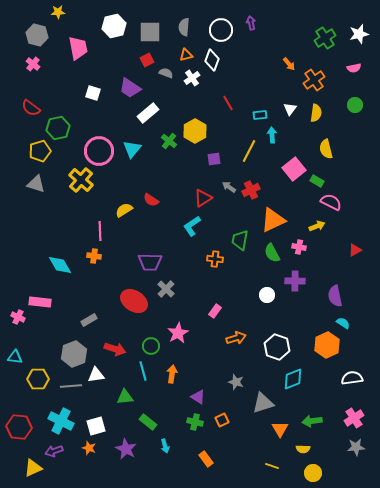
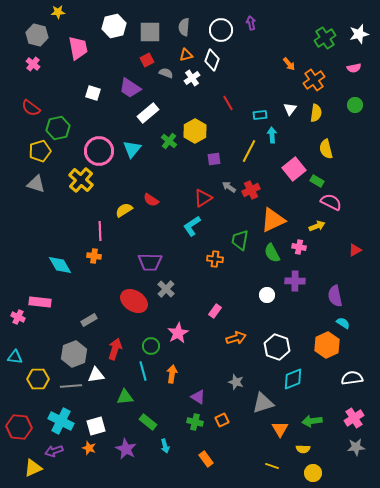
red arrow at (115, 349): rotated 90 degrees counterclockwise
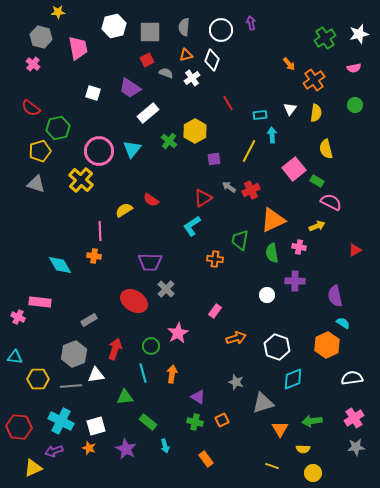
gray hexagon at (37, 35): moved 4 px right, 2 px down
green semicircle at (272, 253): rotated 18 degrees clockwise
cyan line at (143, 371): moved 2 px down
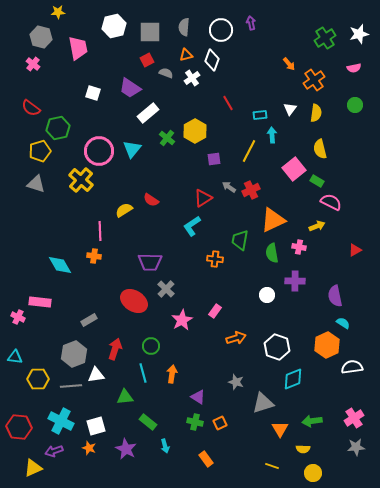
green cross at (169, 141): moved 2 px left, 3 px up
yellow semicircle at (326, 149): moved 6 px left
pink star at (178, 333): moved 4 px right, 13 px up
white semicircle at (352, 378): moved 11 px up
orange square at (222, 420): moved 2 px left, 3 px down
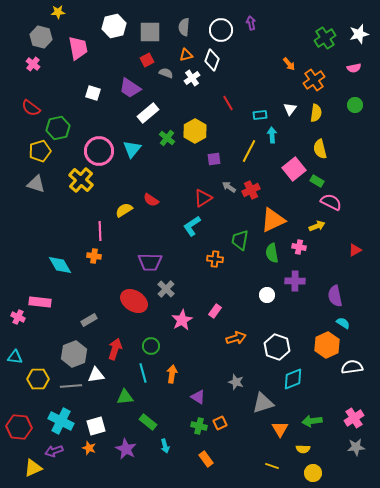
green cross at (195, 422): moved 4 px right, 4 px down
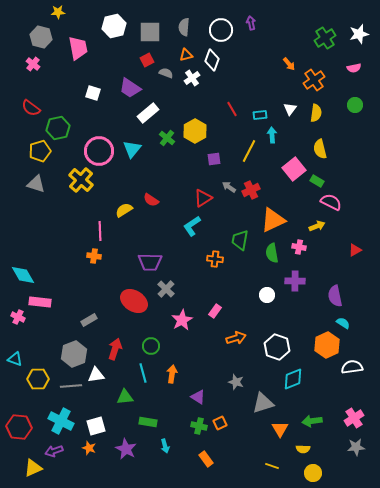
red line at (228, 103): moved 4 px right, 6 px down
cyan diamond at (60, 265): moved 37 px left, 10 px down
cyan triangle at (15, 357): moved 2 px down; rotated 14 degrees clockwise
green rectangle at (148, 422): rotated 30 degrees counterclockwise
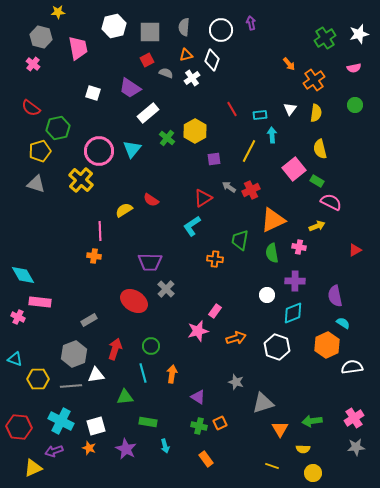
pink star at (182, 320): moved 16 px right, 11 px down; rotated 15 degrees clockwise
cyan diamond at (293, 379): moved 66 px up
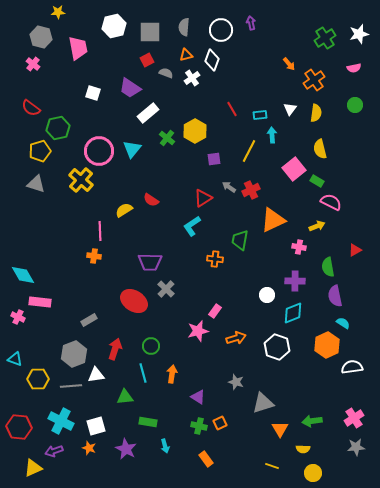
green semicircle at (272, 253): moved 56 px right, 14 px down
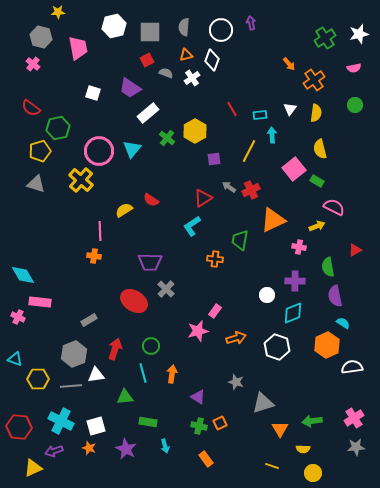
pink semicircle at (331, 202): moved 3 px right, 5 px down
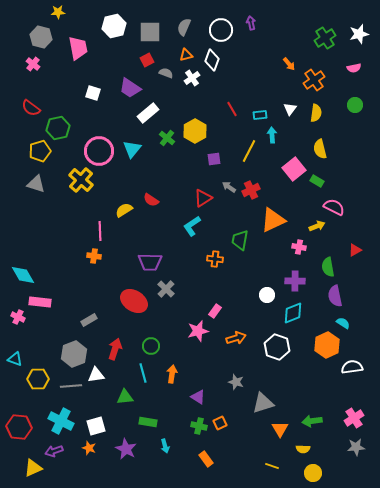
gray semicircle at (184, 27): rotated 18 degrees clockwise
